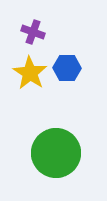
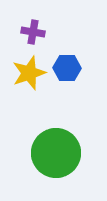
purple cross: rotated 10 degrees counterclockwise
yellow star: moved 1 px left; rotated 20 degrees clockwise
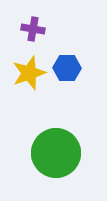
purple cross: moved 3 px up
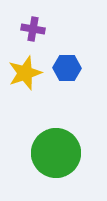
yellow star: moved 4 px left
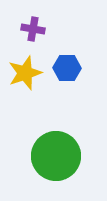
green circle: moved 3 px down
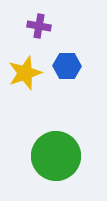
purple cross: moved 6 px right, 3 px up
blue hexagon: moved 2 px up
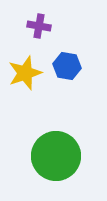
blue hexagon: rotated 8 degrees clockwise
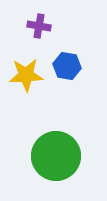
yellow star: moved 1 px right, 2 px down; rotated 16 degrees clockwise
